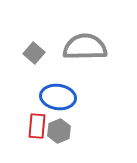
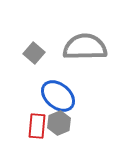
blue ellipse: moved 1 px up; rotated 32 degrees clockwise
gray hexagon: moved 8 px up
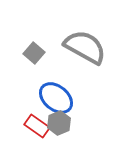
gray semicircle: rotated 30 degrees clockwise
blue ellipse: moved 2 px left, 2 px down
red rectangle: rotated 60 degrees counterclockwise
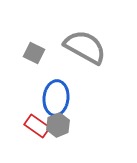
gray square: rotated 15 degrees counterclockwise
blue ellipse: rotated 56 degrees clockwise
gray hexagon: moved 1 px left, 2 px down
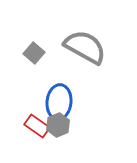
gray square: rotated 15 degrees clockwise
blue ellipse: moved 3 px right, 4 px down
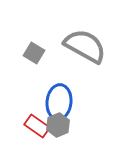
gray semicircle: moved 1 px up
gray square: rotated 10 degrees counterclockwise
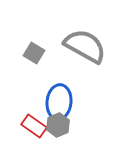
red rectangle: moved 3 px left
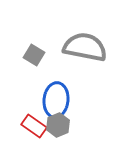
gray semicircle: moved 1 px down; rotated 18 degrees counterclockwise
gray square: moved 2 px down
blue ellipse: moved 3 px left, 2 px up
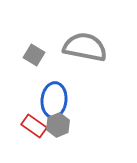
blue ellipse: moved 2 px left
